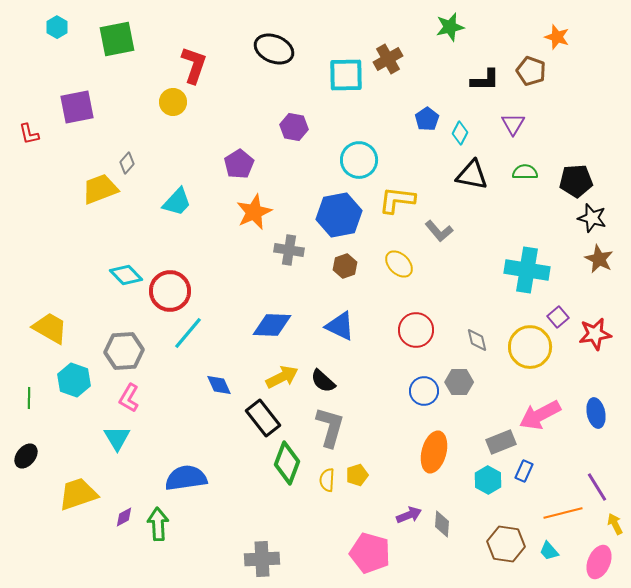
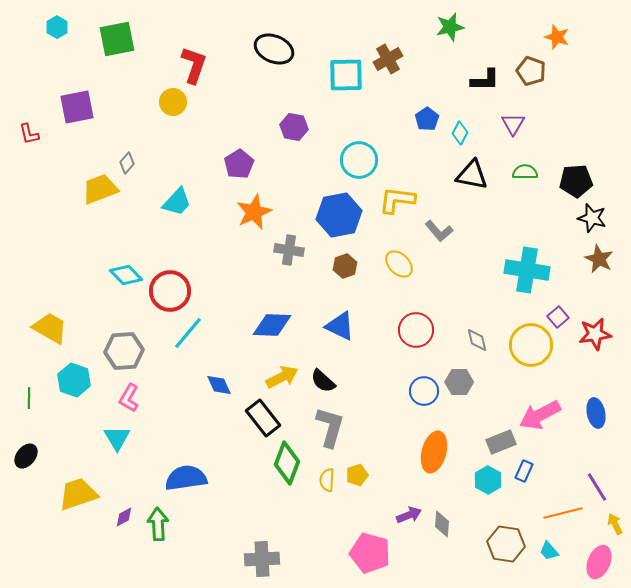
yellow circle at (530, 347): moved 1 px right, 2 px up
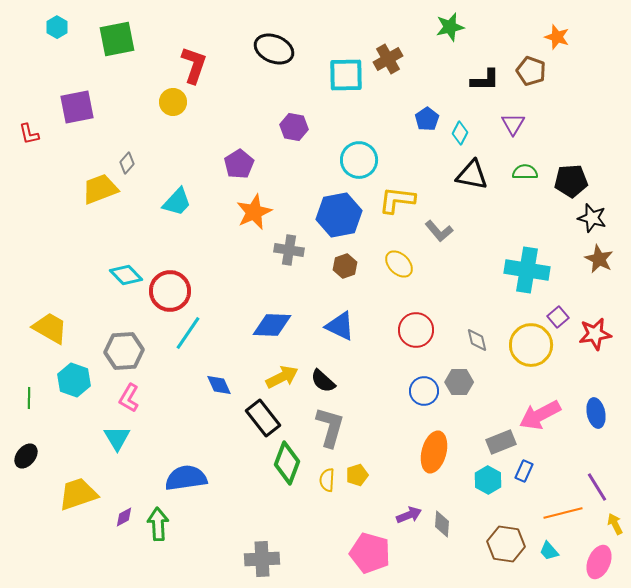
black pentagon at (576, 181): moved 5 px left
cyan line at (188, 333): rotated 6 degrees counterclockwise
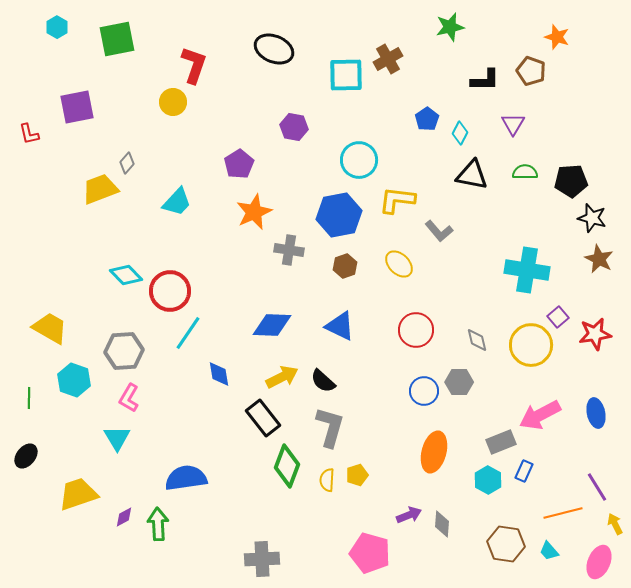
blue diamond at (219, 385): moved 11 px up; rotated 16 degrees clockwise
green diamond at (287, 463): moved 3 px down
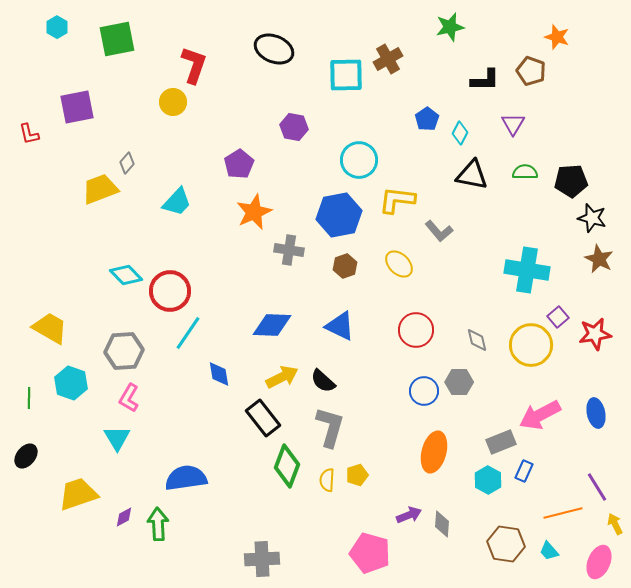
cyan hexagon at (74, 380): moved 3 px left, 3 px down
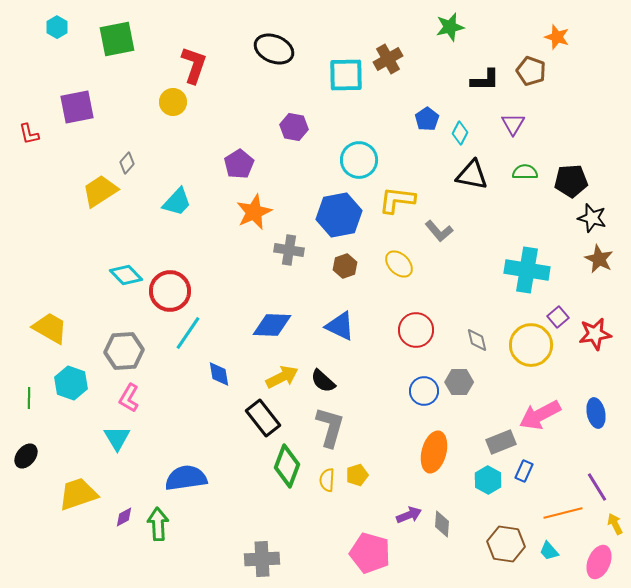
yellow trapezoid at (100, 189): moved 2 px down; rotated 12 degrees counterclockwise
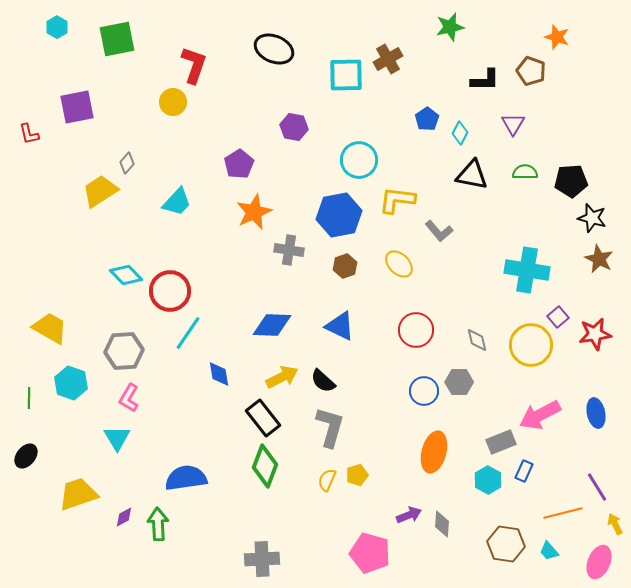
green diamond at (287, 466): moved 22 px left
yellow semicircle at (327, 480): rotated 20 degrees clockwise
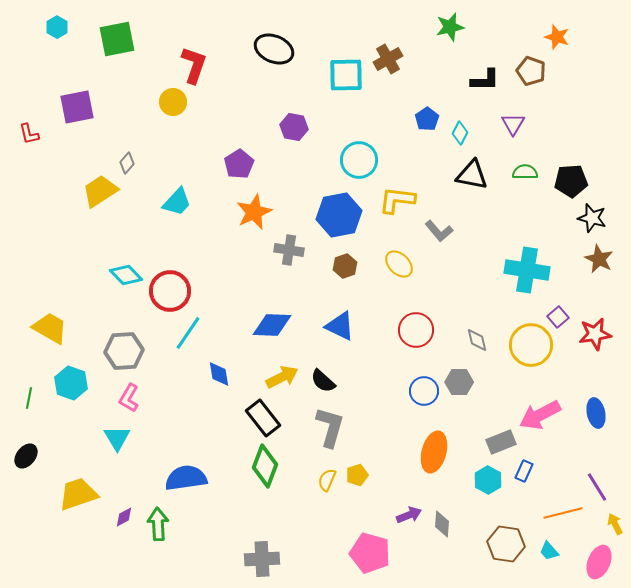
green line at (29, 398): rotated 10 degrees clockwise
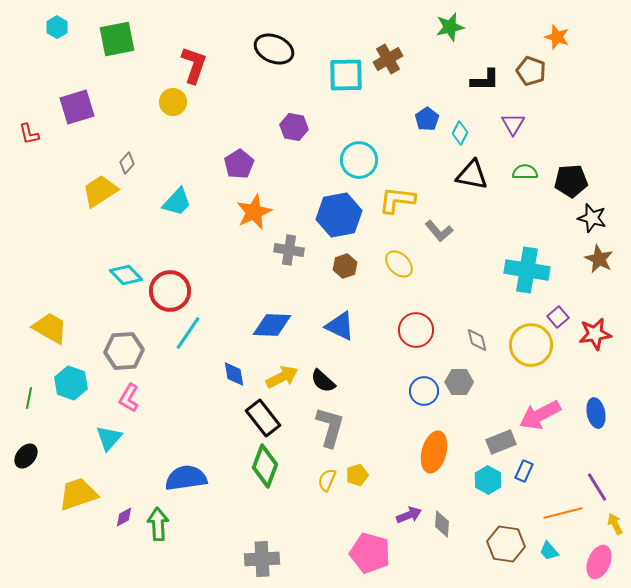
purple square at (77, 107): rotated 6 degrees counterclockwise
blue diamond at (219, 374): moved 15 px right
cyan triangle at (117, 438): moved 8 px left; rotated 12 degrees clockwise
